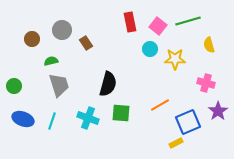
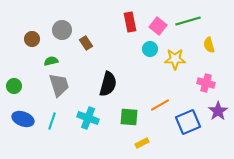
green square: moved 8 px right, 4 px down
yellow rectangle: moved 34 px left
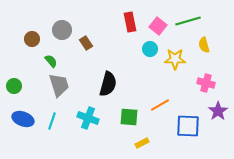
yellow semicircle: moved 5 px left
green semicircle: rotated 64 degrees clockwise
blue square: moved 4 px down; rotated 25 degrees clockwise
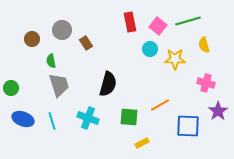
green semicircle: rotated 152 degrees counterclockwise
green circle: moved 3 px left, 2 px down
cyan line: rotated 36 degrees counterclockwise
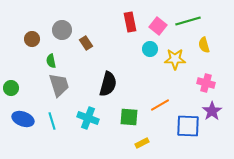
purple star: moved 6 px left
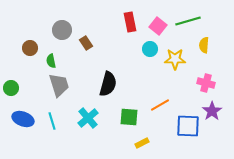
brown circle: moved 2 px left, 9 px down
yellow semicircle: rotated 21 degrees clockwise
cyan cross: rotated 30 degrees clockwise
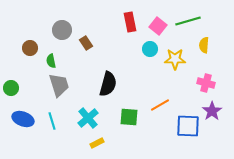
yellow rectangle: moved 45 px left
